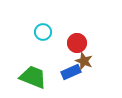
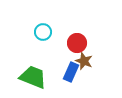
blue rectangle: rotated 42 degrees counterclockwise
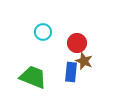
blue rectangle: rotated 18 degrees counterclockwise
